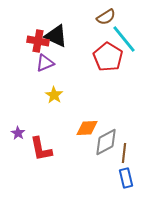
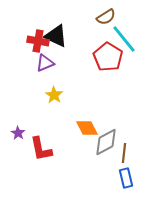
orange diamond: rotated 65 degrees clockwise
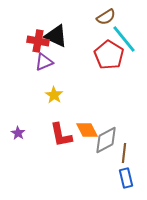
red pentagon: moved 1 px right, 2 px up
purple triangle: moved 1 px left, 1 px up
orange diamond: moved 2 px down
gray diamond: moved 2 px up
red L-shape: moved 20 px right, 14 px up
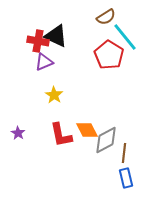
cyan line: moved 1 px right, 2 px up
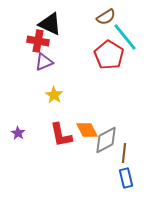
black triangle: moved 6 px left, 12 px up
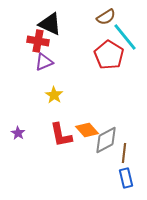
orange diamond: rotated 15 degrees counterclockwise
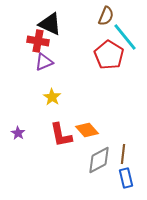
brown semicircle: moved 1 px up; rotated 36 degrees counterclockwise
yellow star: moved 2 px left, 2 px down
gray diamond: moved 7 px left, 20 px down
brown line: moved 1 px left, 1 px down
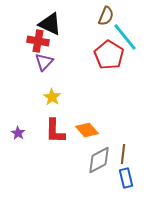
purple triangle: rotated 24 degrees counterclockwise
red L-shape: moved 6 px left, 4 px up; rotated 12 degrees clockwise
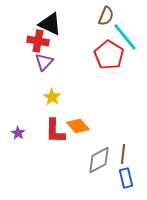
orange diamond: moved 9 px left, 4 px up
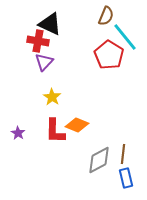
orange diamond: moved 1 px left, 1 px up; rotated 25 degrees counterclockwise
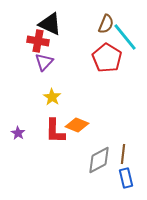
brown semicircle: moved 8 px down
red pentagon: moved 2 px left, 3 px down
